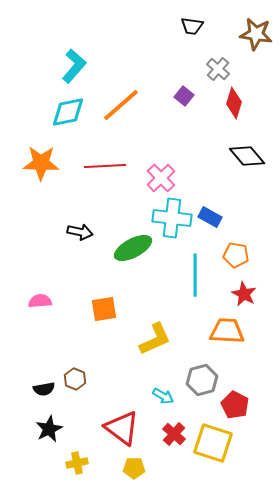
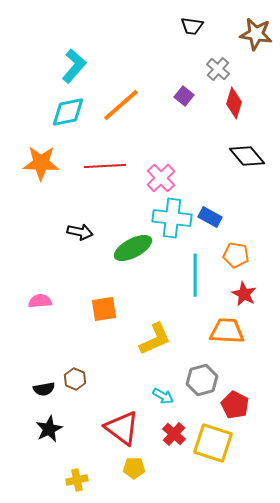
yellow cross: moved 17 px down
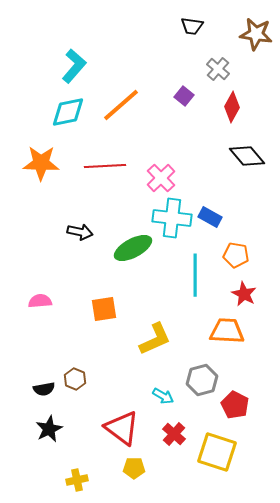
red diamond: moved 2 px left, 4 px down; rotated 12 degrees clockwise
yellow square: moved 4 px right, 9 px down
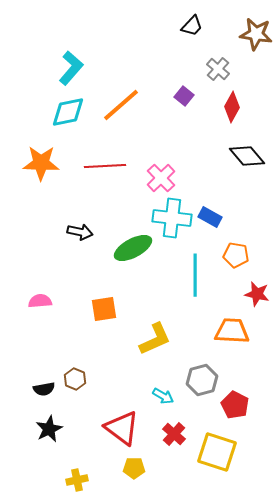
black trapezoid: rotated 55 degrees counterclockwise
cyan L-shape: moved 3 px left, 2 px down
red star: moved 13 px right; rotated 15 degrees counterclockwise
orange trapezoid: moved 5 px right
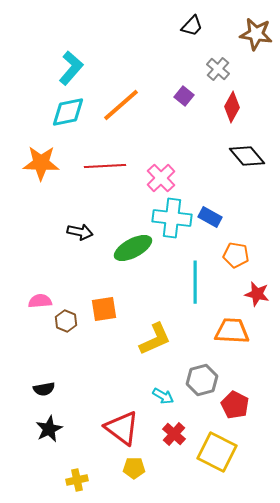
cyan line: moved 7 px down
brown hexagon: moved 9 px left, 58 px up
yellow square: rotated 9 degrees clockwise
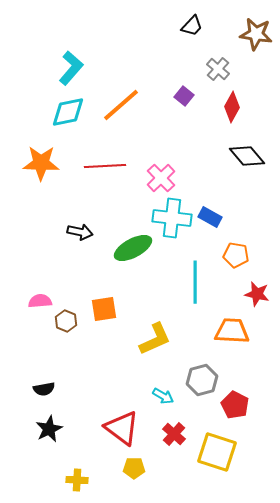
yellow square: rotated 9 degrees counterclockwise
yellow cross: rotated 15 degrees clockwise
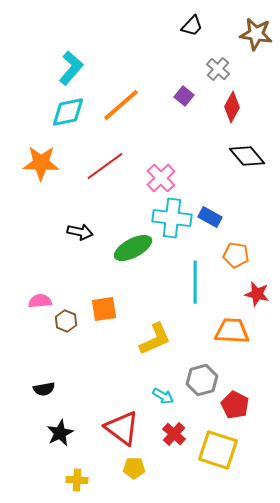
red line: rotated 33 degrees counterclockwise
black star: moved 11 px right, 4 px down
yellow square: moved 1 px right, 2 px up
